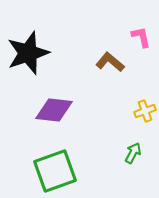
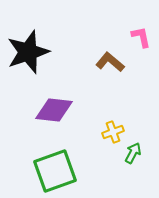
black star: moved 1 px up
yellow cross: moved 32 px left, 21 px down
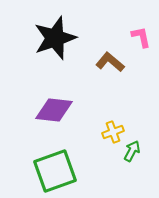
black star: moved 27 px right, 14 px up
green arrow: moved 1 px left, 2 px up
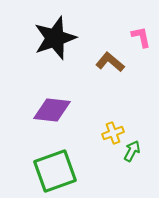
purple diamond: moved 2 px left
yellow cross: moved 1 px down
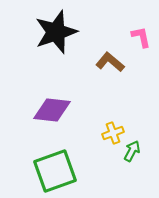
black star: moved 1 px right, 6 px up
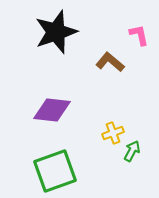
pink L-shape: moved 2 px left, 2 px up
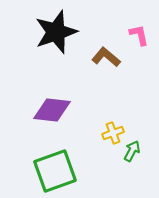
brown L-shape: moved 4 px left, 5 px up
